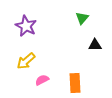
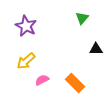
black triangle: moved 1 px right, 4 px down
orange rectangle: rotated 42 degrees counterclockwise
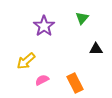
purple star: moved 18 px right; rotated 10 degrees clockwise
orange rectangle: rotated 18 degrees clockwise
